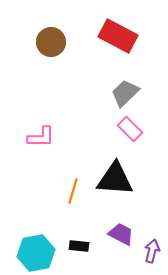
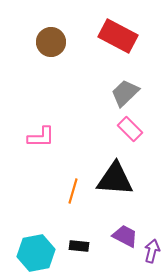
purple trapezoid: moved 4 px right, 2 px down
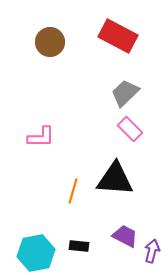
brown circle: moved 1 px left
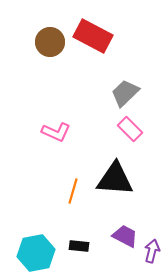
red rectangle: moved 25 px left
pink L-shape: moved 15 px right, 5 px up; rotated 24 degrees clockwise
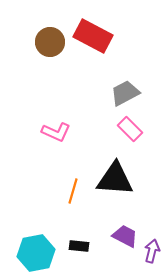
gray trapezoid: rotated 16 degrees clockwise
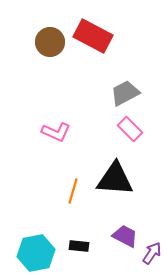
purple arrow: moved 2 px down; rotated 20 degrees clockwise
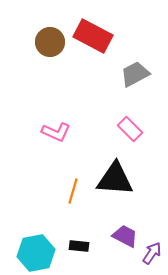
gray trapezoid: moved 10 px right, 19 px up
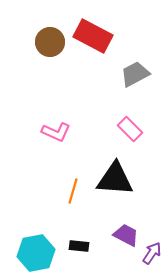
purple trapezoid: moved 1 px right, 1 px up
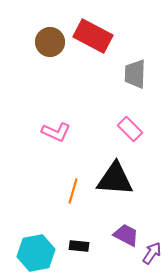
gray trapezoid: rotated 60 degrees counterclockwise
